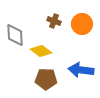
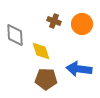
yellow diamond: rotated 35 degrees clockwise
blue arrow: moved 2 px left, 1 px up
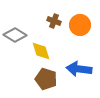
orange circle: moved 2 px left, 1 px down
gray diamond: rotated 55 degrees counterclockwise
brown pentagon: rotated 15 degrees clockwise
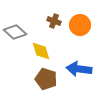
gray diamond: moved 3 px up; rotated 10 degrees clockwise
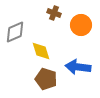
brown cross: moved 8 px up
orange circle: moved 1 px right
gray diamond: rotated 65 degrees counterclockwise
blue arrow: moved 1 px left, 2 px up
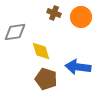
orange circle: moved 8 px up
gray diamond: rotated 15 degrees clockwise
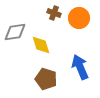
orange circle: moved 2 px left, 1 px down
yellow diamond: moved 6 px up
blue arrow: moved 2 px right; rotated 60 degrees clockwise
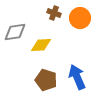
orange circle: moved 1 px right
yellow diamond: rotated 75 degrees counterclockwise
blue arrow: moved 3 px left, 10 px down
brown pentagon: moved 1 px down
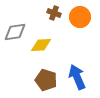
orange circle: moved 1 px up
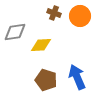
orange circle: moved 1 px up
